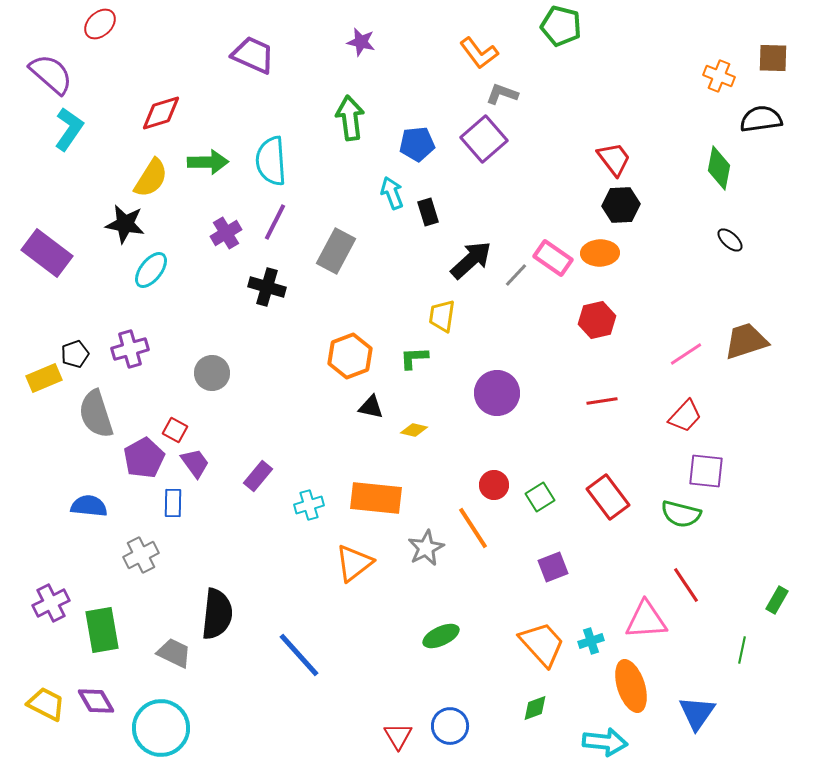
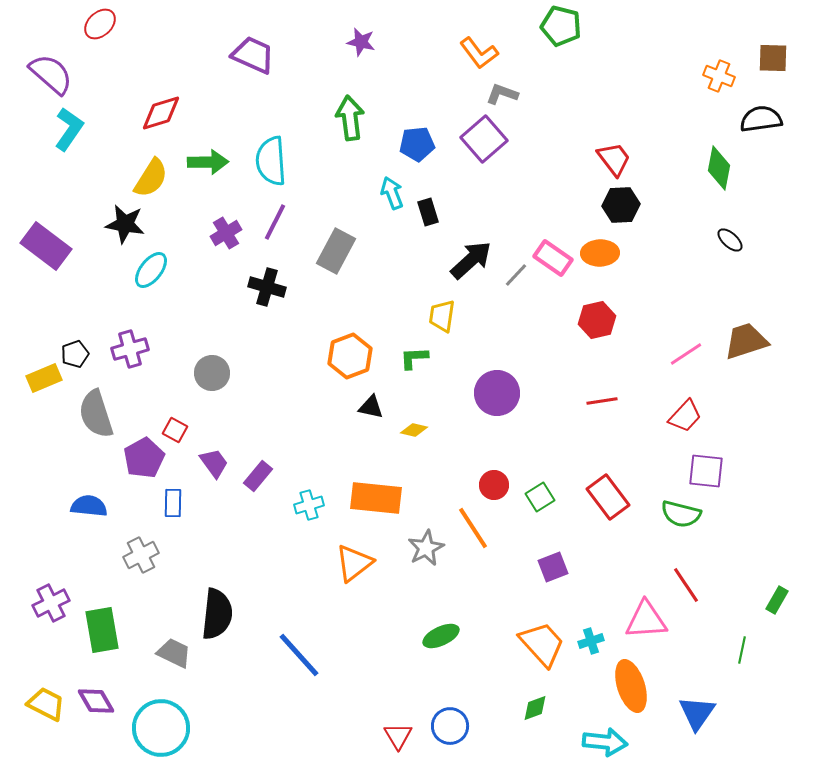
purple rectangle at (47, 253): moved 1 px left, 7 px up
purple trapezoid at (195, 463): moved 19 px right
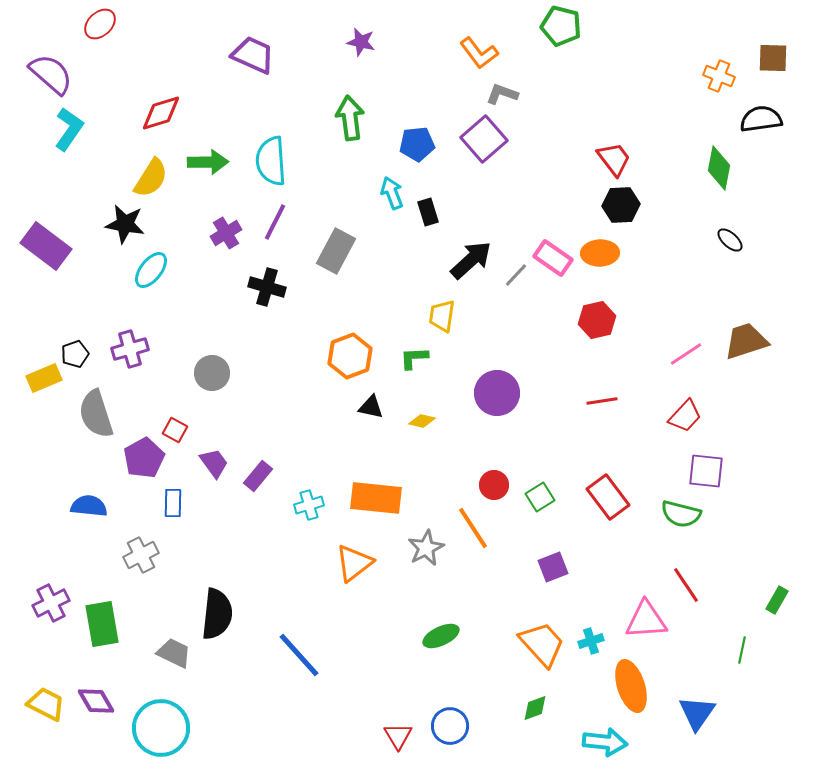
yellow diamond at (414, 430): moved 8 px right, 9 px up
green rectangle at (102, 630): moved 6 px up
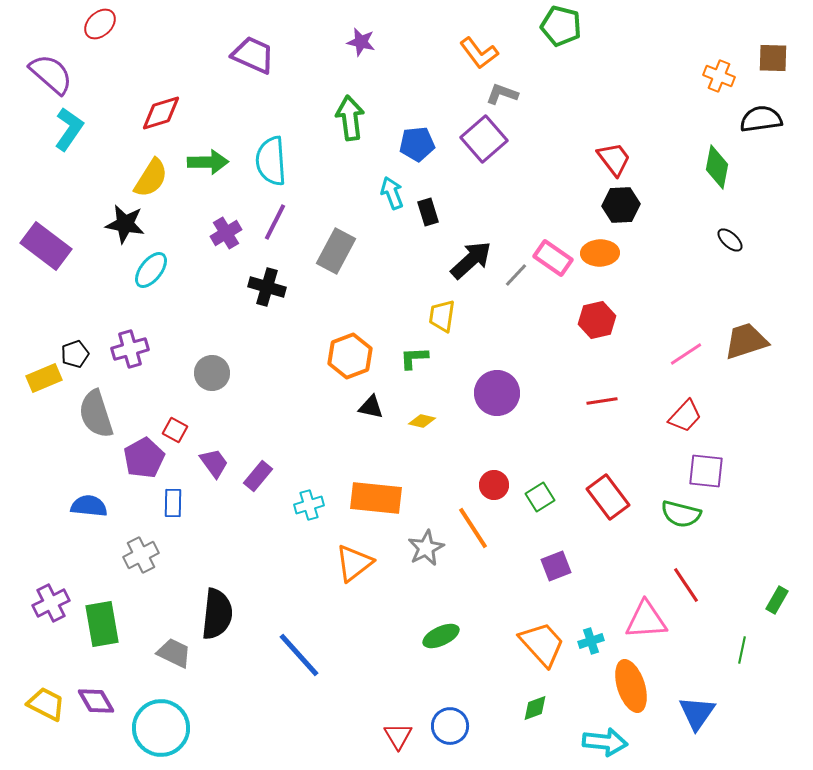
green diamond at (719, 168): moved 2 px left, 1 px up
purple square at (553, 567): moved 3 px right, 1 px up
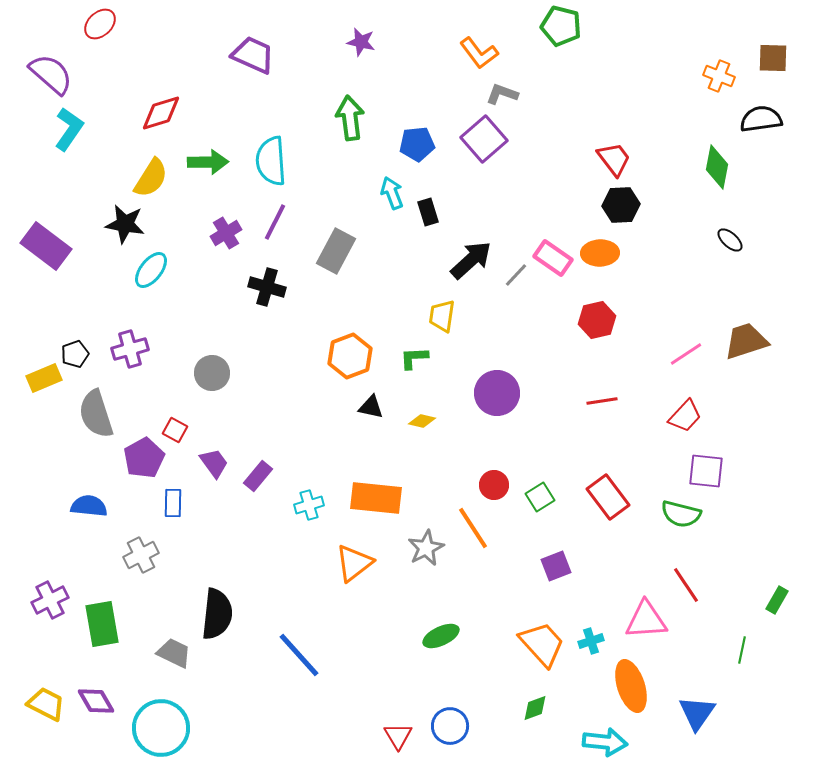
purple cross at (51, 603): moved 1 px left, 3 px up
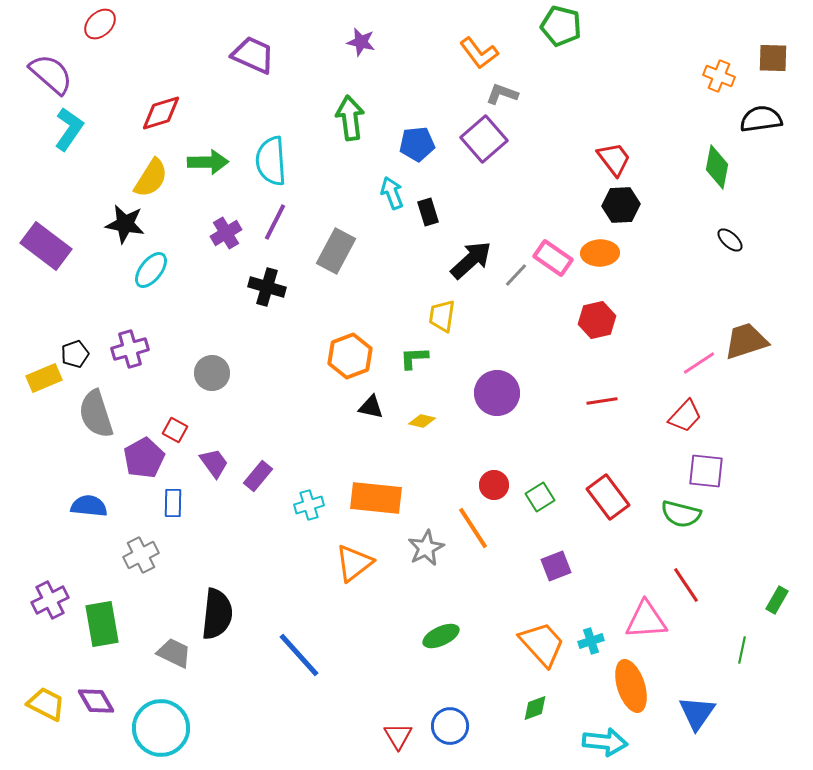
pink line at (686, 354): moved 13 px right, 9 px down
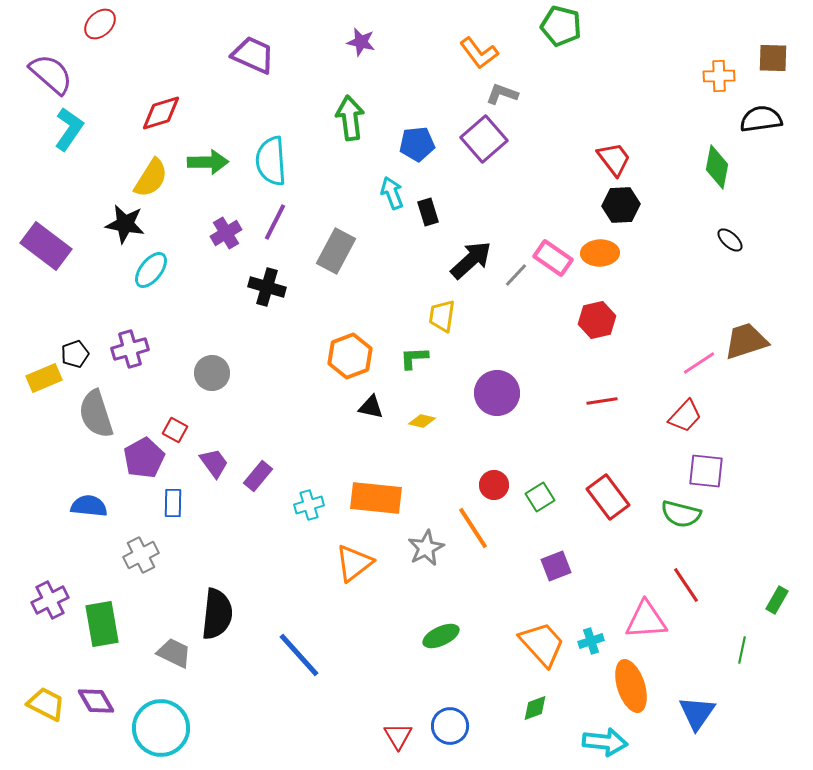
orange cross at (719, 76): rotated 24 degrees counterclockwise
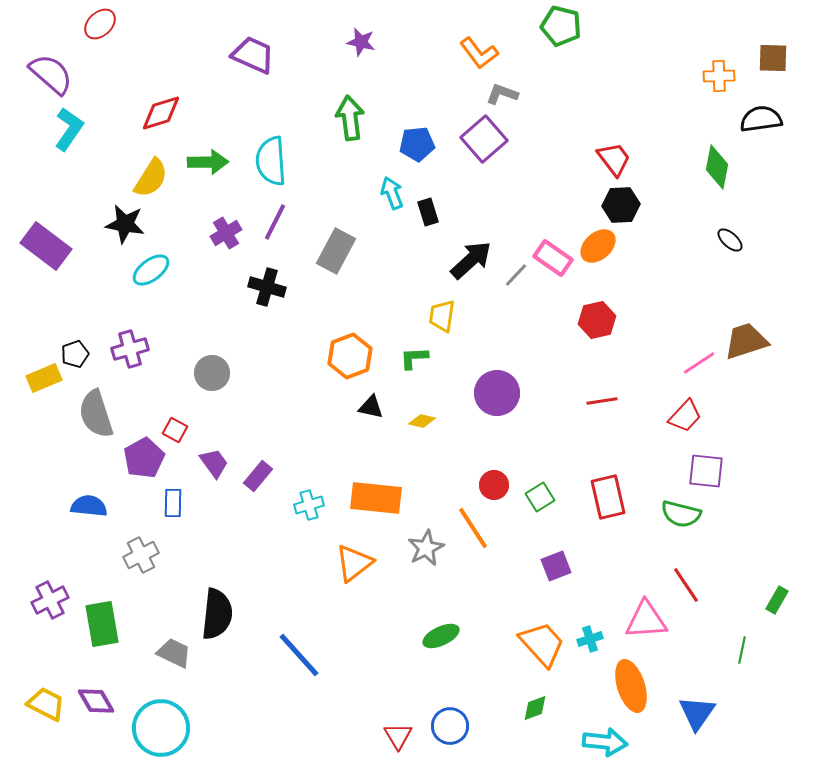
orange ellipse at (600, 253): moved 2 px left, 7 px up; rotated 39 degrees counterclockwise
cyan ellipse at (151, 270): rotated 15 degrees clockwise
red rectangle at (608, 497): rotated 24 degrees clockwise
cyan cross at (591, 641): moved 1 px left, 2 px up
